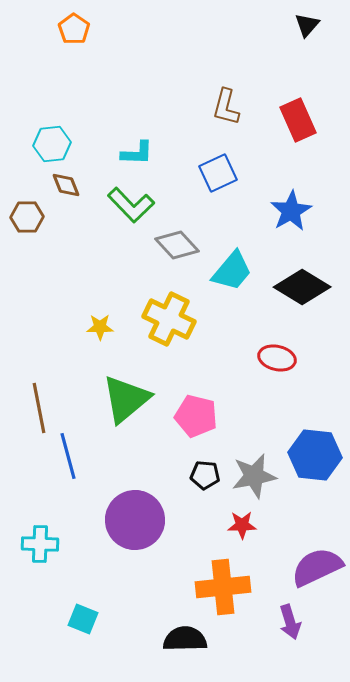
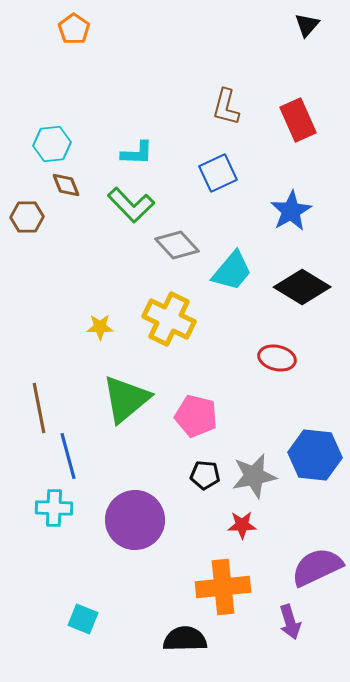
cyan cross: moved 14 px right, 36 px up
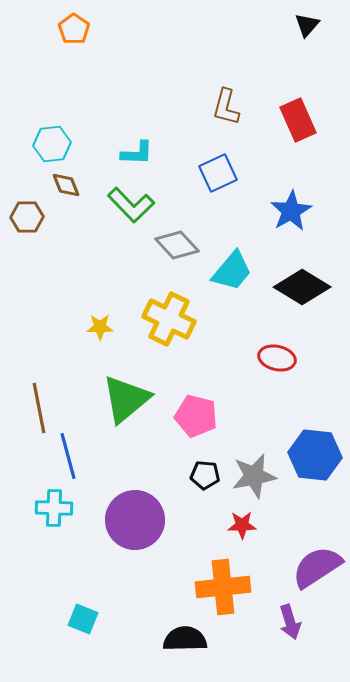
purple semicircle: rotated 8 degrees counterclockwise
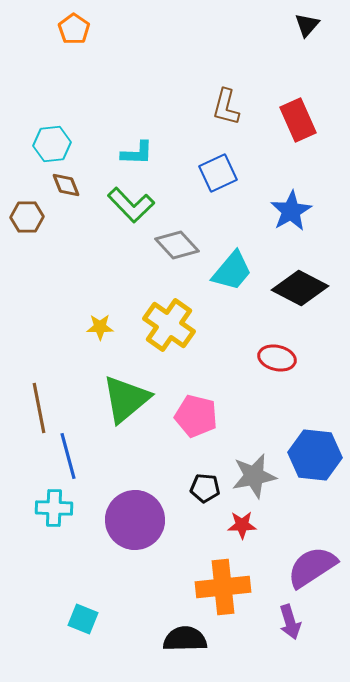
black diamond: moved 2 px left, 1 px down; rotated 4 degrees counterclockwise
yellow cross: moved 6 px down; rotated 9 degrees clockwise
black pentagon: moved 13 px down
purple semicircle: moved 5 px left
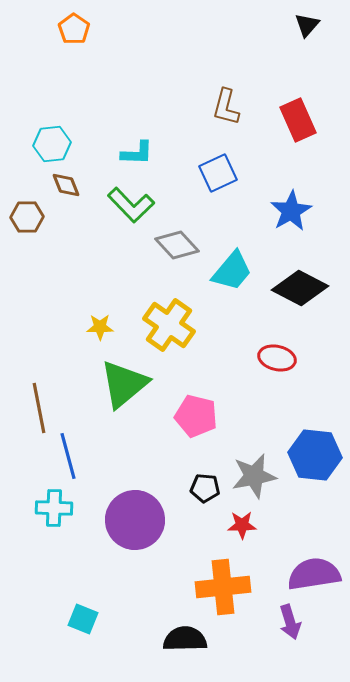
green triangle: moved 2 px left, 15 px up
purple semicircle: moved 2 px right, 7 px down; rotated 24 degrees clockwise
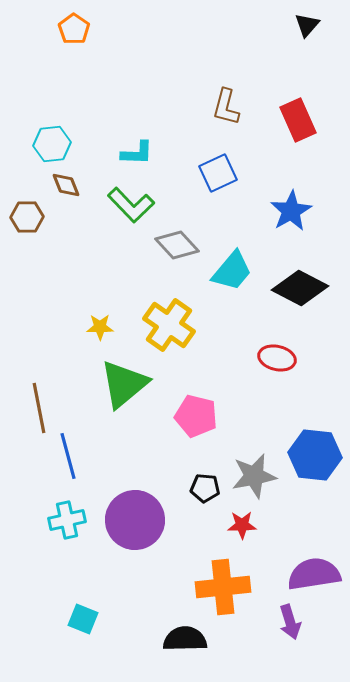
cyan cross: moved 13 px right, 12 px down; rotated 15 degrees counterclockwise
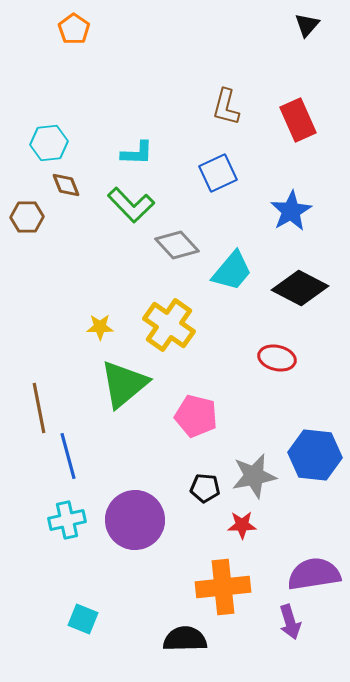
cyan hexagon: moved 3 px left, 1 px up
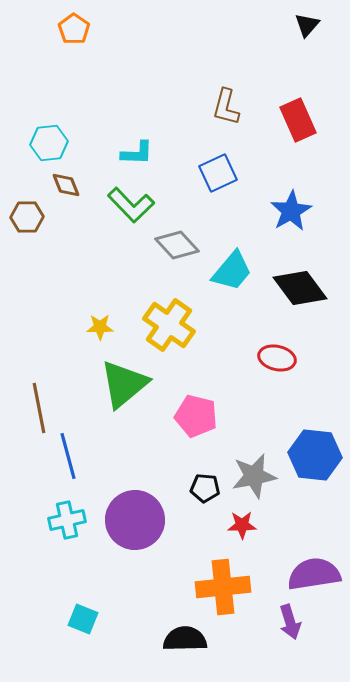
black diamond: rotated 26 degrees clockwise
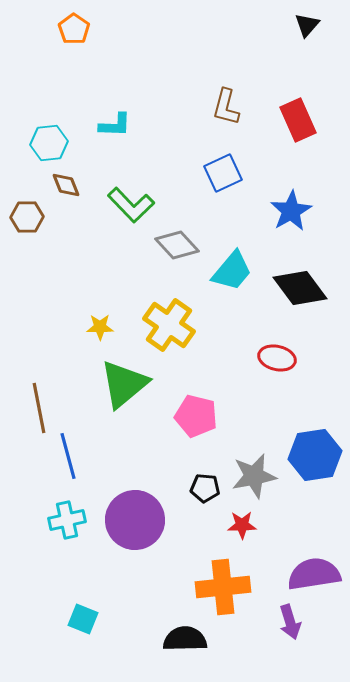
cyan L-shape: moved 22 px left, 28 px up
blue square: moved 5 px right
blue hexagon: rotated 15 degrees counterclockwise
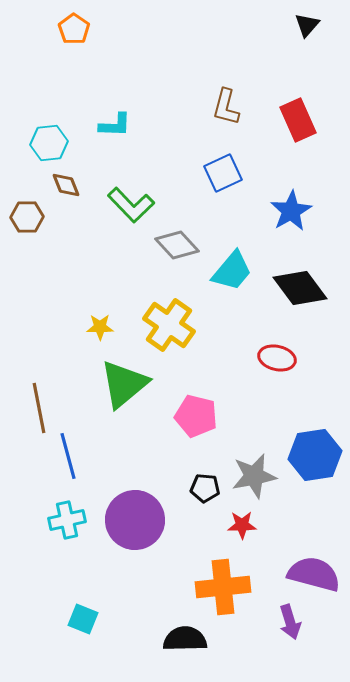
purple semicircle: rotated 24 degrees clockwise
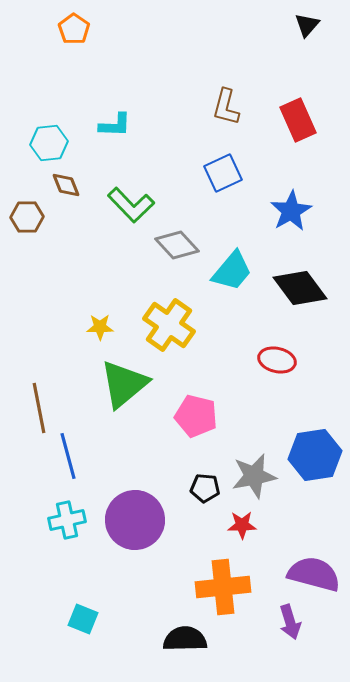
red ellipse: moved 2 px down
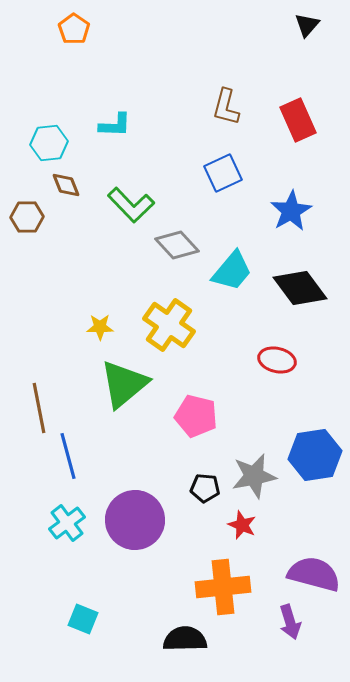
cyan cross: moved 3 px down; rotated 24 degrees counterclockwise
red star: rotated 24 degrees clockwise
